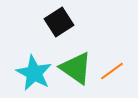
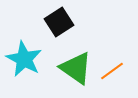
cyan star: moved 10 px left, 14 px up
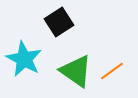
green triangle: moved 3 px down
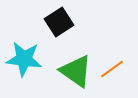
cyan star: rotated 21 degrees counterclockwise
orange line: moved 2 px up
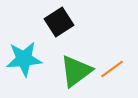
cyan star: rotated 12 degrees counterclockwise
green triangle: rotated 48 degrees clockwise
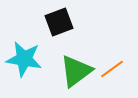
black square: rotated 12 degrees clockwise
cyan star: rotated 15 degrees clockwise
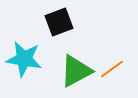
green triangle: rotated 9 degrees clockwise
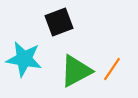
orange line: rotated 20 degrees counterclockwise
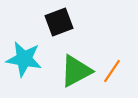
orange line: moved 2 px down
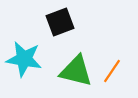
black square: moved 1 px right
green triangle: rotated 42 degrees clockwise
